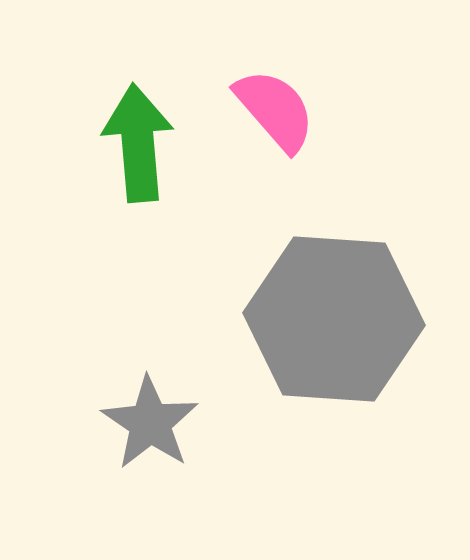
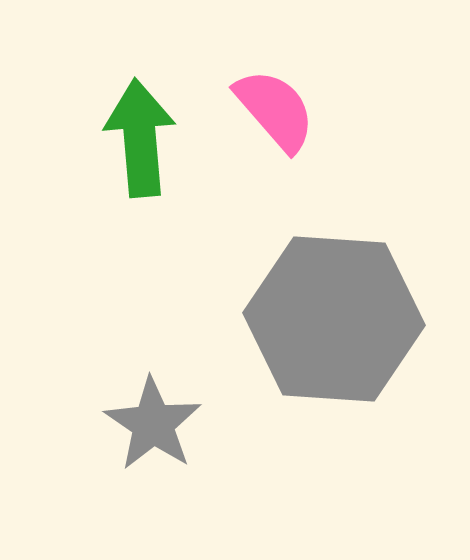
green arrow: moved 2 px right, 5 px up
gray star: moved 3 px right, 1 px down
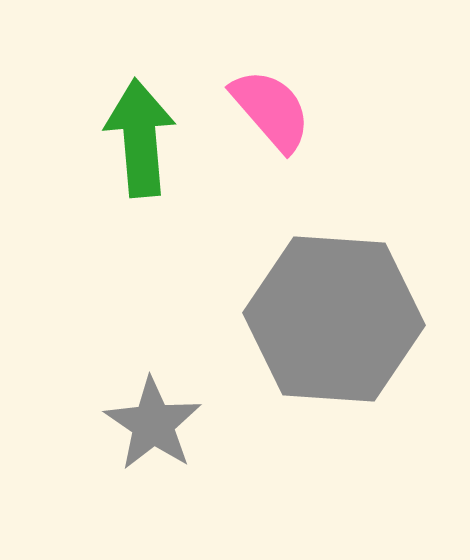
pink semicircle: moved 4 px left
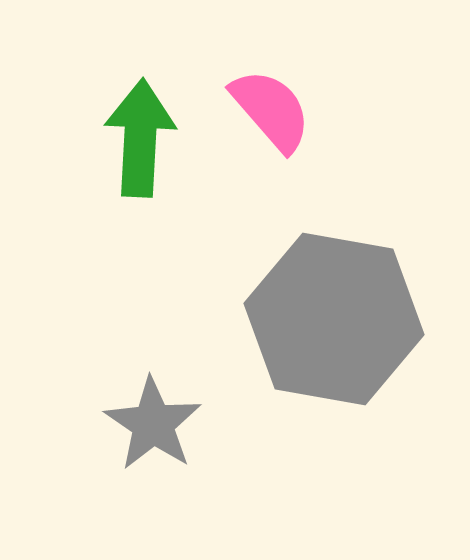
green arrow: rotated 8 degrees clockwise
gray hexagon: rotated 6 degrees clockwise
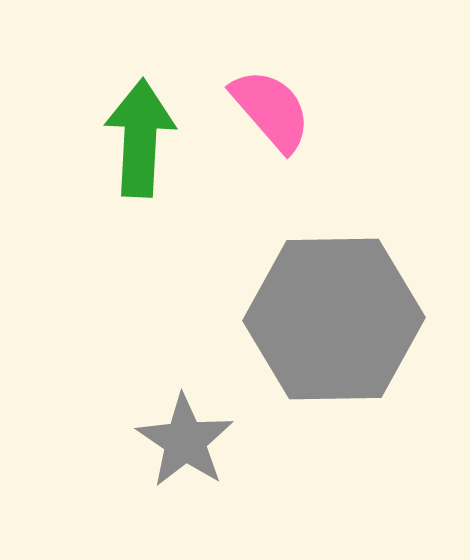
gray hexagon: rotated 11 degrees counterclockwise
gray star: moved 32 px right, 17 px down
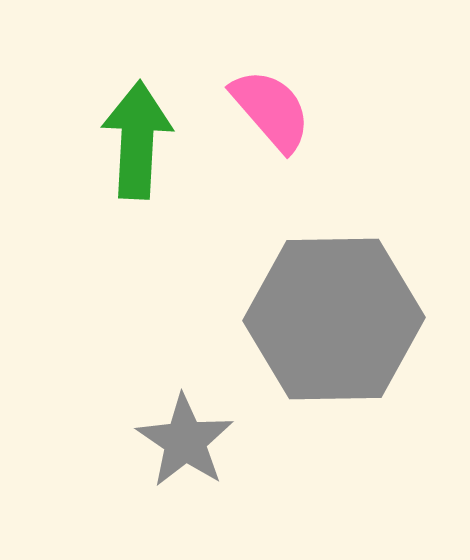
green arrow: moved 3 px left, 2 px down
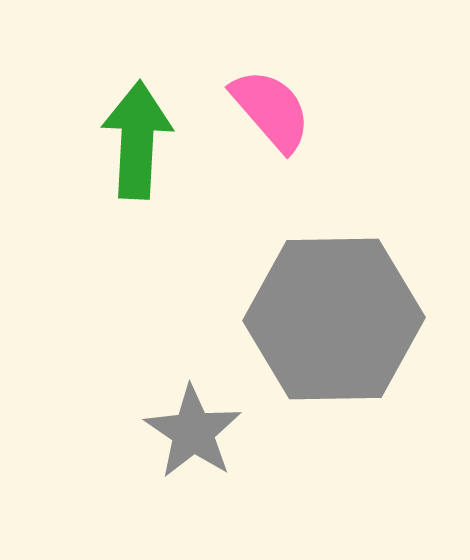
gray star: moved 8 px right, 9 px up
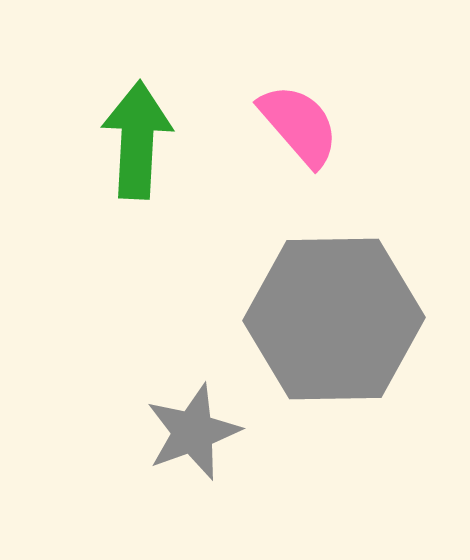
pink semicircle: moved 28 px right, 15 px down
gray star: rotated 18 degrees clockwise
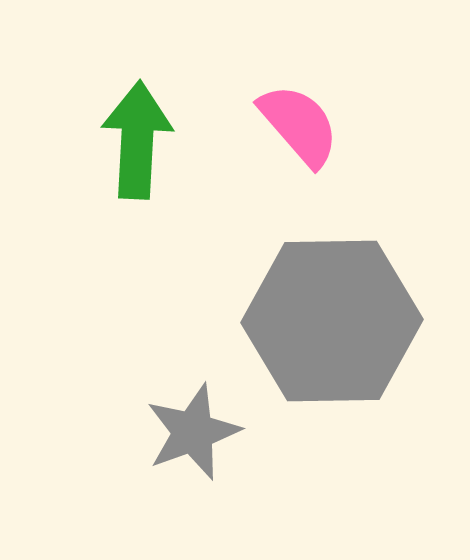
gray hexagon: moved 2 px left, 2 px down
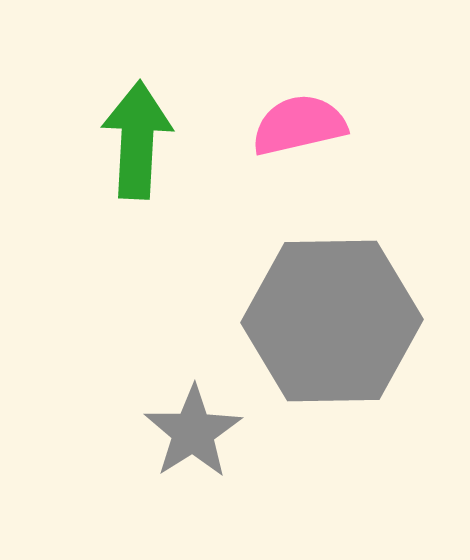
pink semicircle: rotated 62 degrees counterclockwise
gray star: rotated 12 degrees counterclockwise
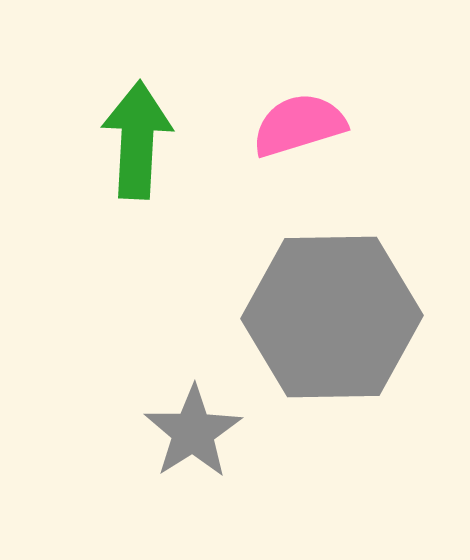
pink semicircle: rotated 4 degrees counterclockwise
gray hexagon: moved 4 px up
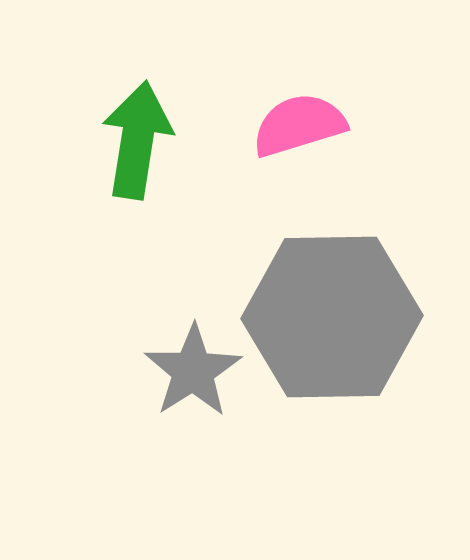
green arrow: rotated 6 degrees clockwise
gray star: moved 61 px up
